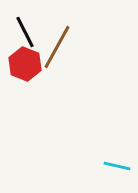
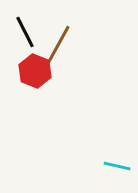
red hexagon: moved 10 px right, 7 px down
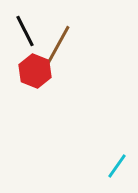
black line: moved 1 px up
cyan line: rotated 68 degrees counterclockwise
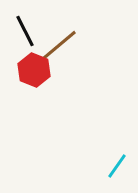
brown line: rotated 21 degrees clockwise
red hexagon: moved 1 px left, 1 px up
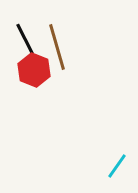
black line: moved 8 px down
brown line: rotated 66 degrees counterclockwise
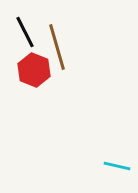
black line: moved 7 px up
cyan line: rotated 68 degrees clockwise
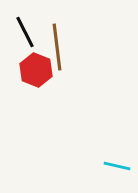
brown line: rotated 9 degrees clockwise
red hexagon: moved 2 px right
